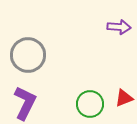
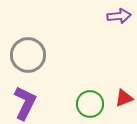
purple arrow: moved 11 px up; rotated 10 degrees counterclockwise
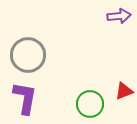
red triangle: moved 7 px up
purple L-shape: moved 5 px up; rotated 16 degrees counterclockwise
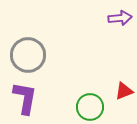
purple arrow: moved 1 px right, 2 px down
green circle: moved 3 px down
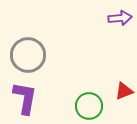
green circle: moved 1 px left, 1 px up
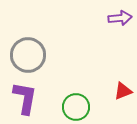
red triangle: moved 1 px left
green circle: moved 13 px left, 1 px down
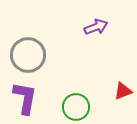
purple arrow: moved 24 px left, 9 px down; rotated 15 degrees counterclockwise
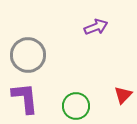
red triangle: moved 4 px down; rotated 24 degrees counterclockwise
purple L-shape: rotated 16 degrees counterclockwise
green circle: moved 1 px up
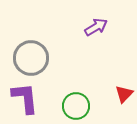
purple arrow: rotated 10 degrees counterclockwise
gray circle: moved 3 px right, 3 px down
red triangle: moved 1 px right, 1 px up
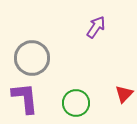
purple arrow: rotated 25 degrees counterclockwise
gray circle: moved 1 px right
green circle: moved 3 px up
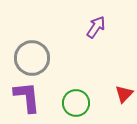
purple L-shape: moved 2 px right, 1 px up
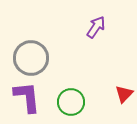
gray circle: moved 1 px left
green circle: moved 5 px left, 1 px up
